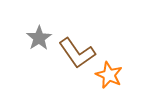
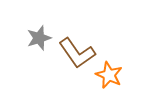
gray star: rotated 15 degrees clockwise
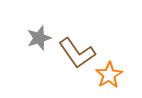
orange star: rotated 16 degrees clockwise
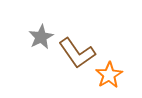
gray star: moved 2 px right, 1 px up; rotated 10 degrees counterclockwise
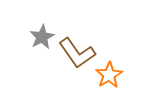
gray star: moved 1 px right
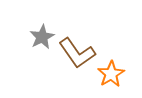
orange star: moved 2 px right, 1 px up
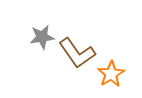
gray star: rotated 20 degrees clockwise
